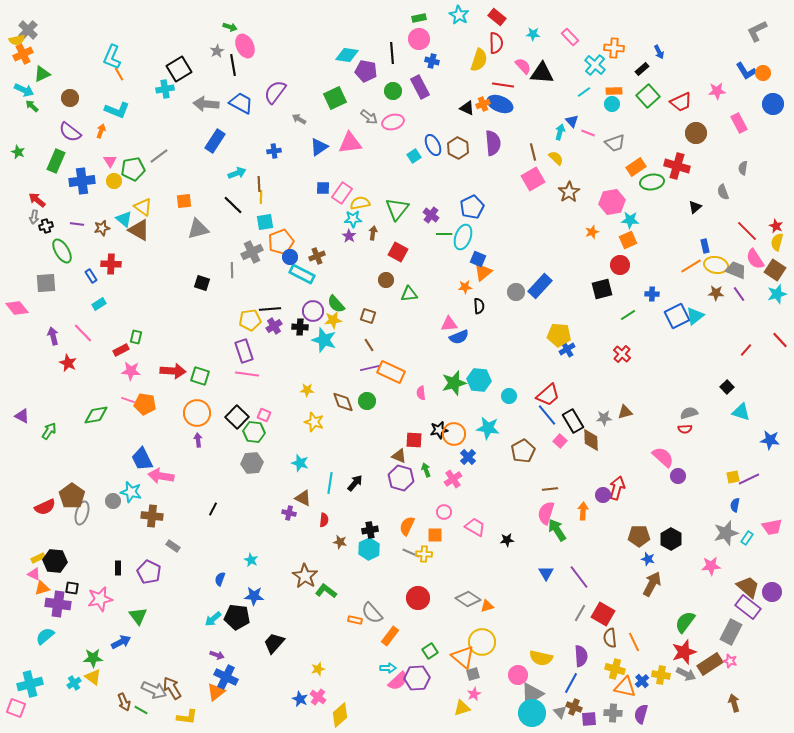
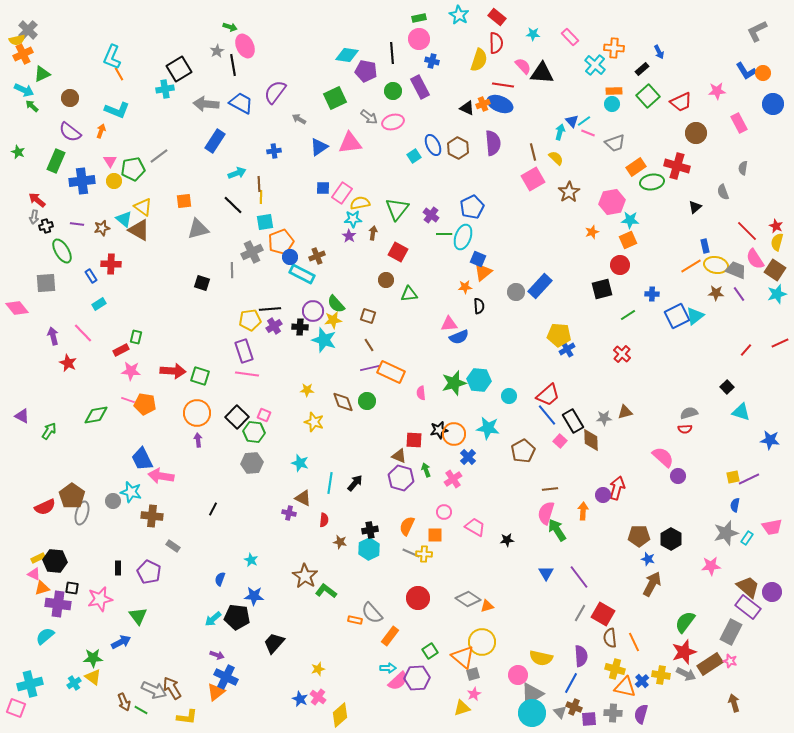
cyan line at (584, 92): moved 29 px down
red line at (780, 340): moved 3 px down; rotated 72 degrees counterclockwise
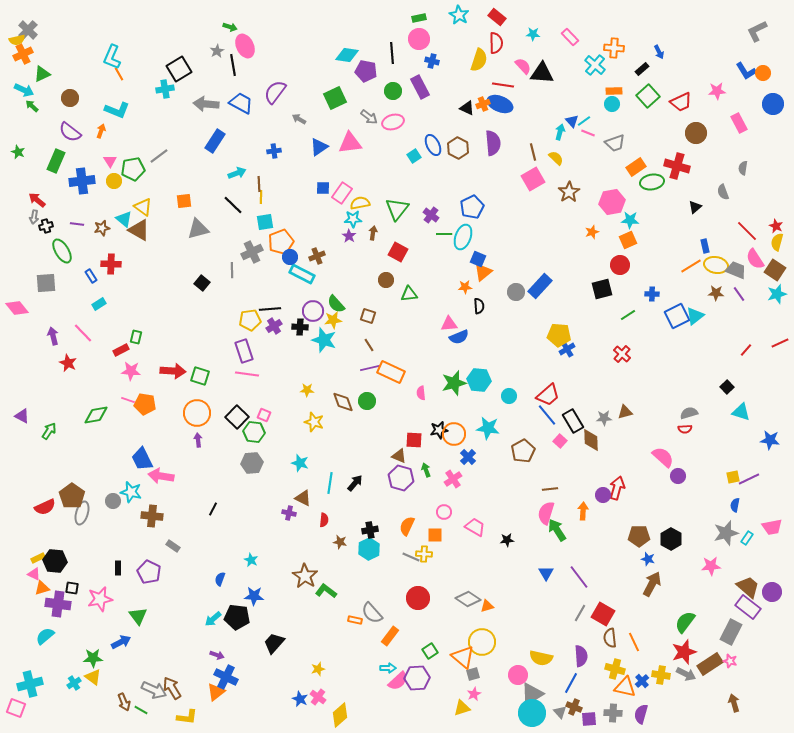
black square at (202, 283): rotated 21 degrees clockwise
gray line at (411, 553): moved 4 px down
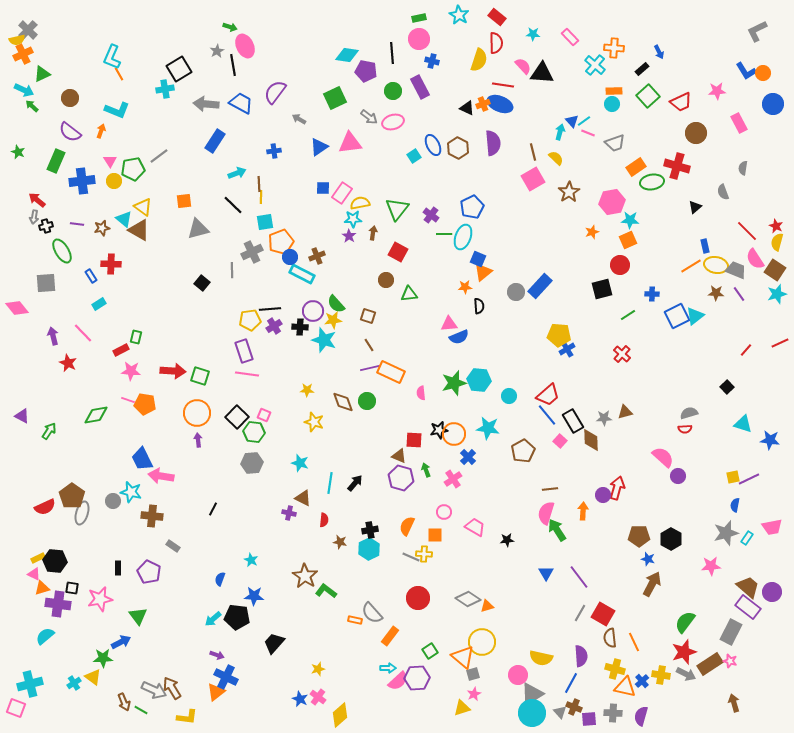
cyan triangle at (741, 412): moved 2 px right, 12 px down
green star at (93, 658): moved 10 px right
purple semicircle at (641, 714): moved 2 px down
